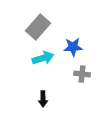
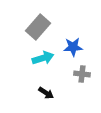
black arrow: moved 3 px right, 6 px up; rotated 56 degrees counterclockwise
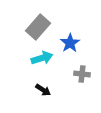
blue star: moved 3 px left, 4 px up; rotated 30 degrees counterclockwise
cyan arrow: moved 1 px left
black arrow: moved 3 px left, 3 px up
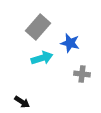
blue star: rotated 24 degrees counterclockwise
black arrow: moved 21 px left, 12 px down
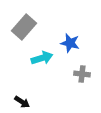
gray rectangle: moved 14 px left
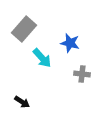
gray rectangle: moved 2 px down
cyan arrow: rotated 65 degrees clockwise
